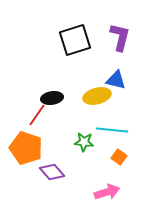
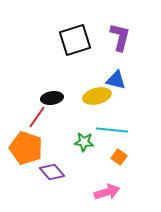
red line: moved 2 px down
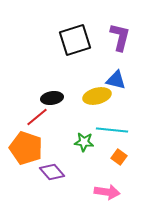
red line: rotated 15 degrees clockwise
pink arrow: rotated 25 degrees clockwise
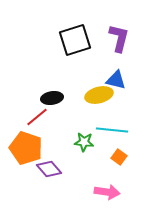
purple L-shape: moved 1 px left, 1 px down
yellow ellipse: moved 2 px right, 1 px up
purple diamond: moved 3 px left, 3 px up
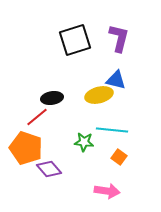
pink arrow: moved 1 px up
